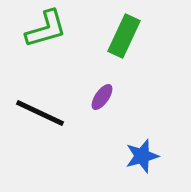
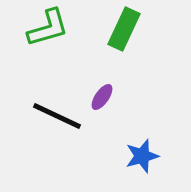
green L-shape: moved 2 px right, 1 px up
green rectangle: moved 7 px up
black line: moved 17 px right, 3 px down
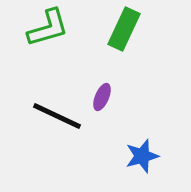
purple ellipse: rotated 12 degrees counterclockwise
